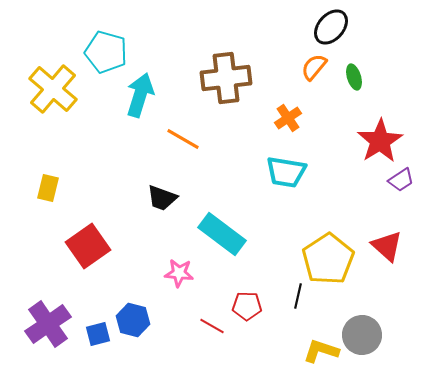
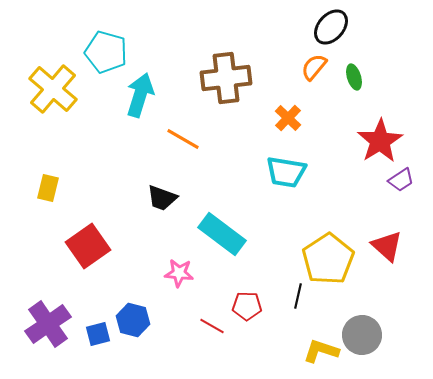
orange cross: rotated 12 degrees counterclockwise
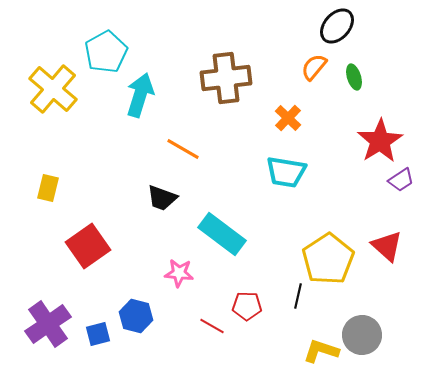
black ellipse: moved 6 px right, 1 px up
cyan pentagon: rotated 27 degrees clockwise
orange line: moved 10 px down
blue hexagon: moved 3 px right, 4 px up
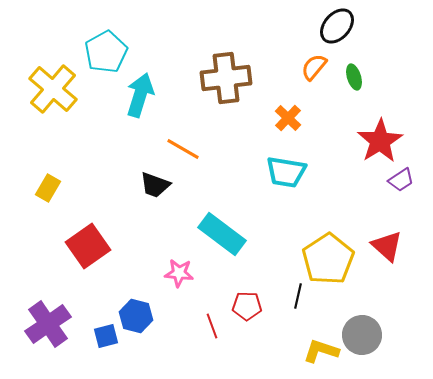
yellow rectangle: rotated 16 degrees clockwise
black trapezoid: moved 7 px left, 13 px up
red line: rotated 40 degrees clockwise
blue square: moved 8 px right, 2 px down
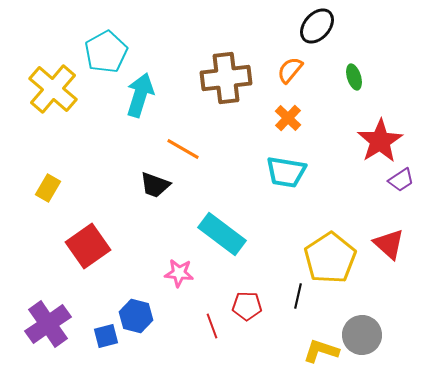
black ellipse: moved 20 px left
orange semicircle: moved 24 px left, 3 px down
red triangle: moved 2 px right, 2 px up
yellow pentagon: moved 2 px right, 1 px up
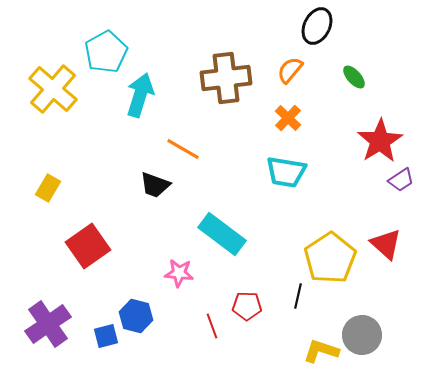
black ellipse: rotated 15 degrees counterclockwise
green ellipse: rotated 25 degrees counterclockwise
red triangle: moved 3 px left
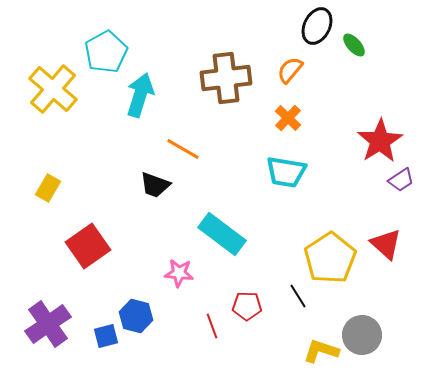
green ellipse: moved 32 px up
black line: rotated 45 degrees counterclockwise
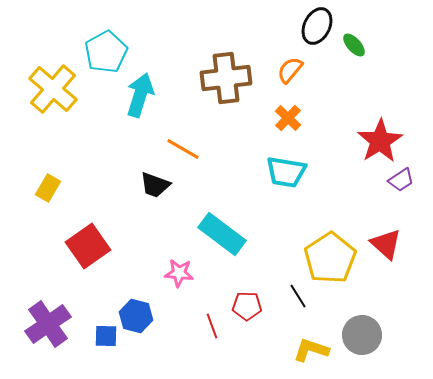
blue square: rotated 15 degrees clockwise
yellow L-shape: moved 10 px left, 1 px up
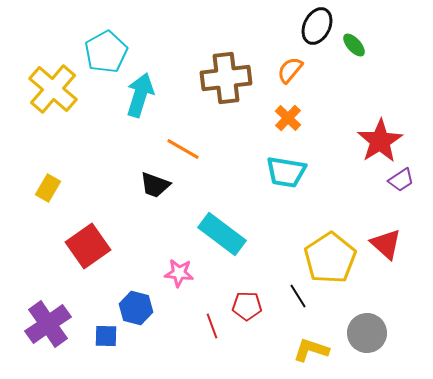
blue hexagon: moved 8 px up
gray circle: moved 5 px right, 2 px up
